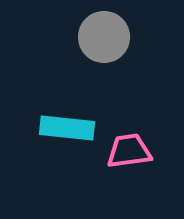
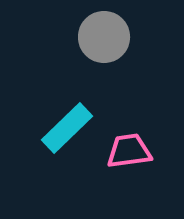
cyan rectangle: rotated 50 degrees counterclockwise
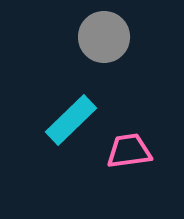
cyan rectangle: moved 4 px right, 8 px up
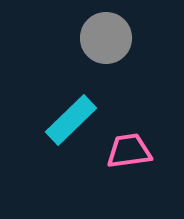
gray circle: moved 2 px right, 1 px down
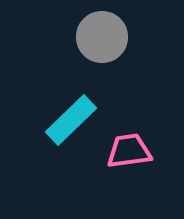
gray circle: moved 4 px left, 1 px up
